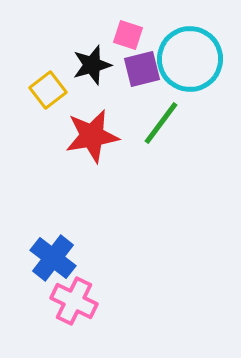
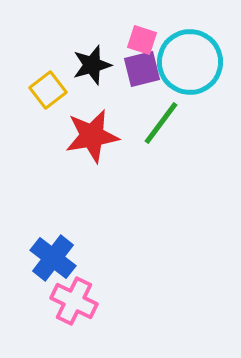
pink square: moved 14 px right, 5 px down
cyan circle: moved 3 px down
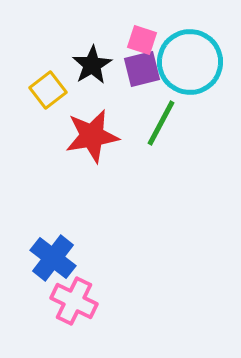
black star: rotated 15 degrees counterclockwise
green line: rotated 9 degrees counterclockwise
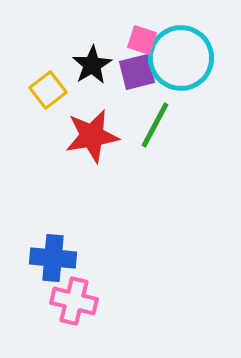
cyan circle: moved 9 px left, 4 px up
purple square: moved 5 px left, 3 px down
green line: moved 6 px left, 2 px down
blue cross: rotated 33 degrees counterclockwise
pink cross: rotated 12 degrees counterclockwise
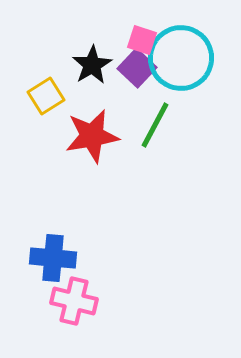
purple square: moved 4 px up; rotated 33 degrees counterclockwise
yellow square: moved 2 px left, 6 px down; rotated 6 degrees clockwise
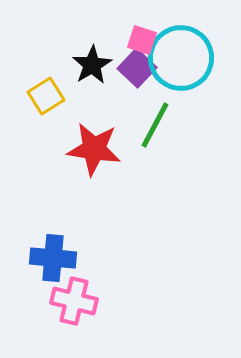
red star: moved 2 px right, 13 px down; rotated 18 degrees clockwise
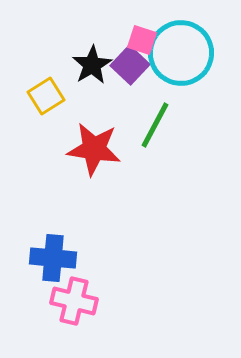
cyan circle: moved 5 px up
purple square: moved 7 px left, 3 px up
